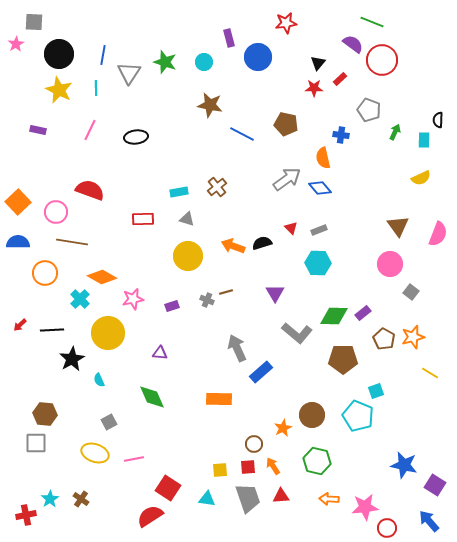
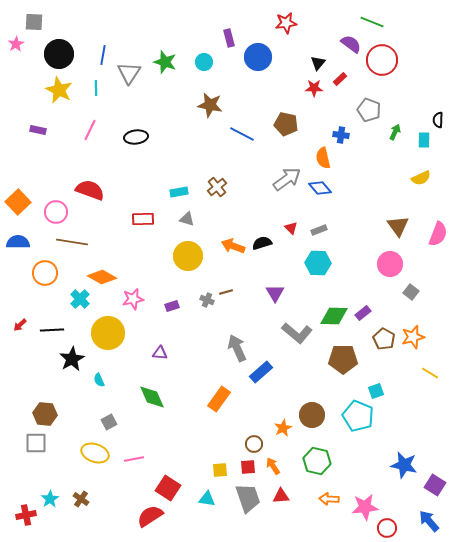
purple semicircle at (353, 44): moved 2 px left
orange rectangle at (219, 399): rotated 55 degrees counterclockwise
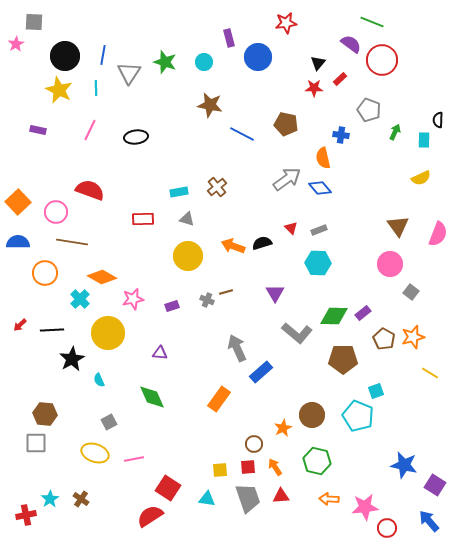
black circle at (59, 54): moved 6 px right, 2 px down
orange arrow at (273, 466): moved 2 px right, 1 px down
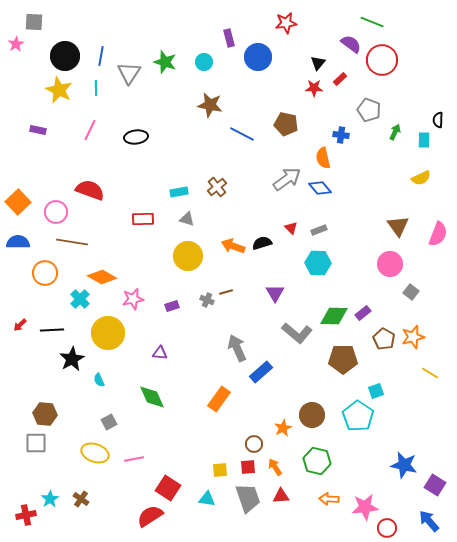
blue line at (103, 55): moved 2 px left, 1 px down
cyan pentagon at (358, 416): rotated 12 degrees clockwise
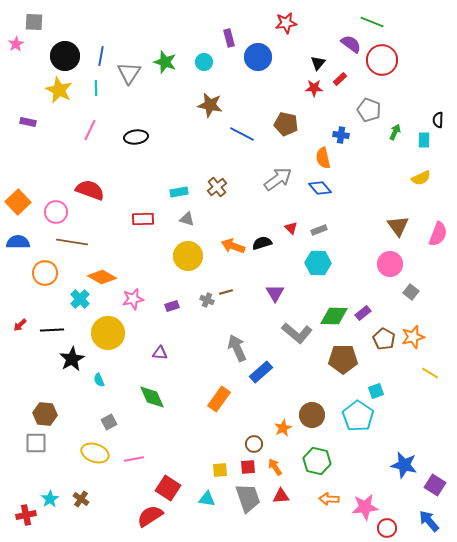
purple rectangle at (38, 130): moved 10 px left, 8 px up
gray arrow at (287, 179): moved 9 px left
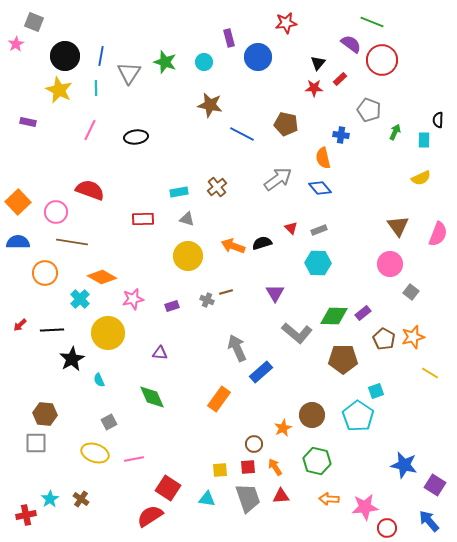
gray square at (34, 22): rotated 18 degrees clockwise
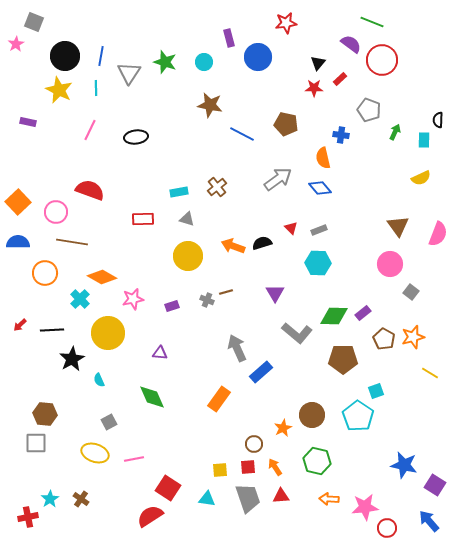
red cross at (26, 515): moved 2 px right, 2 px down
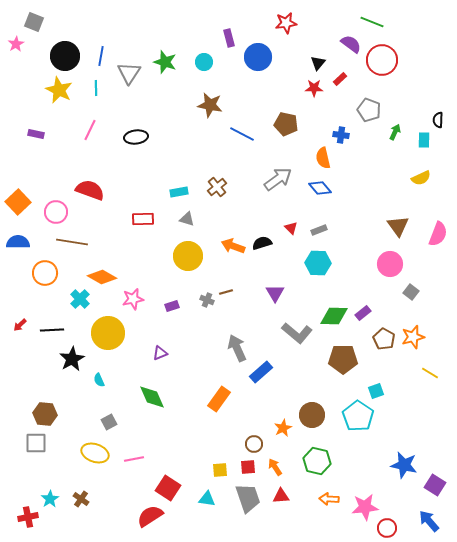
purple rectangle at (28, 122): moved 8 px right, 12 px down
purple triangle at (160, 353): rotated 28 degrees counterclockwise
